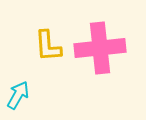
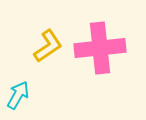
yellow L-shape: rotated 120 degrees counterclockwise
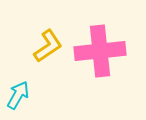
pink cross: moved 3 px down
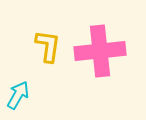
yellow L-shape: rotated 48 degrees counterclockwise
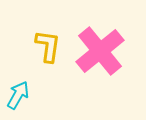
pink cross: rotated 33 degrees counterclockwise
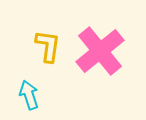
cyan arrow: moved 11 px right; rotated 48 degrees counterclockwise
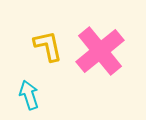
yellow L-shape: rotated 20 degrees counterclockwise
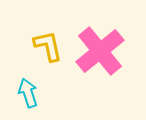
cyan arrow: moved 1 px left, 2 px up
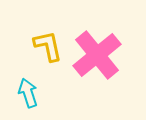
pink cross: moved 3 px left, 4 px down
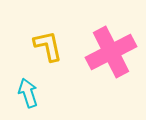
pink cross: moved 14 px right, 3 px up; rotated 12 degrees clockwise
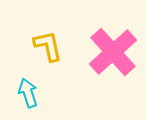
pink cross: moved 2 px right; rotated 15 degrees counterclockwise
